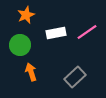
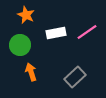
orange star: rotated 24 degrees counterclockwise
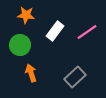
orange star: rotated 18 degrees counterclockwise
white rectangle: moved 1 px left, 2 px up; rotated 42 degrees counterclockwise
orange arrow: moved 1 px down
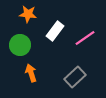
orange star: moved 2 px right, 1 px up
pink line: moved 2 px left, 6 px down
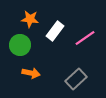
orange star: moved 2 px right, 5 px down
orange arrow: rotated 120 degrees clockwise
gray rectangle: moved 1 px right, 2 px down
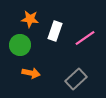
white rectangle: rotated 18 degrees counterclockwise
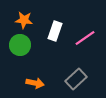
orange star: moved 6 px left, 1 px down
orange arrow: moved 4 px right, 10 px down
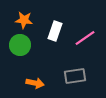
gray rectangle: moved 1 px left, 3 px up; rotated 35 degrees clockwise
